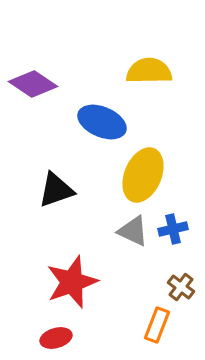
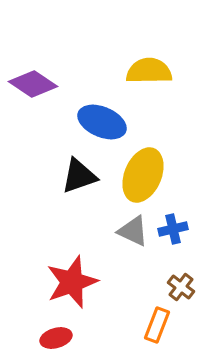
black triangle: moved 23 px right, 14 px up
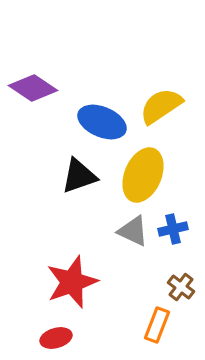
yellow semicircle: moved 12 px right, 35 px down; rotated 33 degrees counterclockwise
purple diamond: moved 4 px down
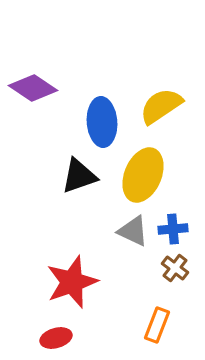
blue ellipse: rotated 63 degrees clockwise
blue cross: rotated 8 degrees clockwise
brown cross: moved 6 px left, 19 px up
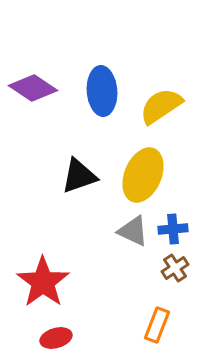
blue ellipse: moved 31 px up
brown cross: rotated 20 degrees clockwise
red star: moved 29 px left; rotated 16 degrees counterclockwise
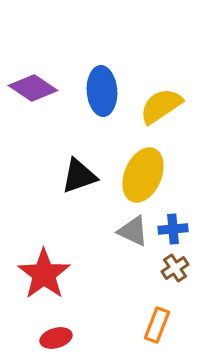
red star: moved 1 px right, 8 px up
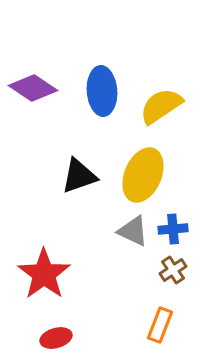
brown cross: moved 2 px left, 2 px down
orange rectangle: moved 3 px right
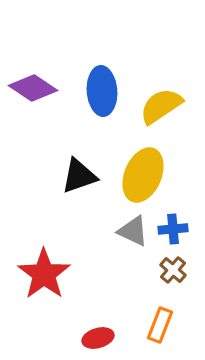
brown cross: rotated 16 degrees counterclockwise
red ellipse: moved 42 px right
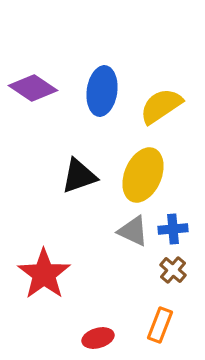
blue ellipse: rotated 12 degrees clockwise
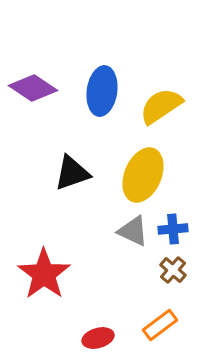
black triangle: moved 7 px left, 3 px up
orange rectangle: rotated 32 degrees clockwise
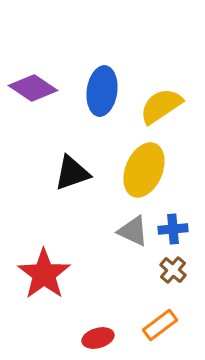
yellow ellipse: moved 1 px right, 5 px up
